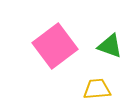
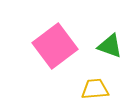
yellow trapezoid: moved 2 px left
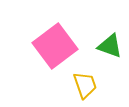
yellow trapezoid: moved 10 px left, 4 px up; rotated 76 degrees clockwise
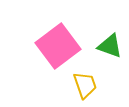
pink square: moved 3 px right
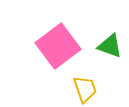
yellow trapezoid: moved 4 px down
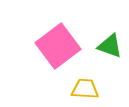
yellow trapezoid: rotated 68 degrees counterclockwise
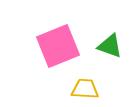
pink square: rotated 15 degrees clockwise
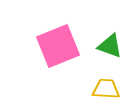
yellow trapezoid: moved 21 px right
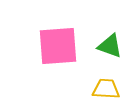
pink square: rotated 18 degrees clockwise
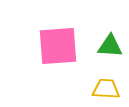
green triangle: rotated 16 degrees counterclockwise
